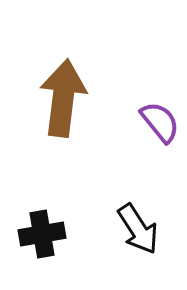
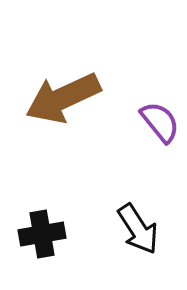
brown arrow: rotated 122 degrees counterclockwise
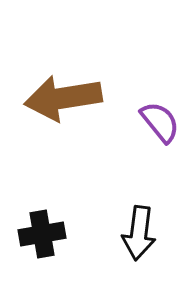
brown arrow: rotated 16 degrees clockwise
black arrow: moved 1 px right, 4 px down; rotated 40 degrees clockwise
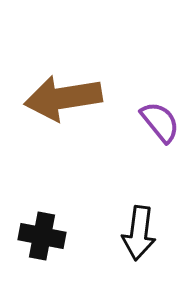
black cross: moved 2 px down; rotated 21 degrees clockwise
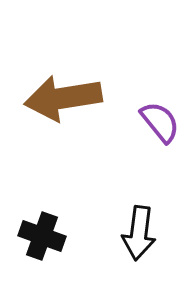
black cross: rotated 9 degrees clockwise
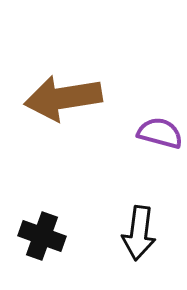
purple semicircle: moved 11 px down; rotated 36 degrees counterclockwise
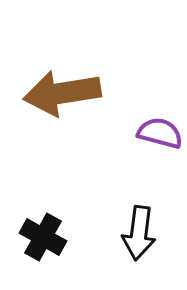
brown arrow: moved 1 px left, 5 px up
black cross: moved 1 px right, 1 px down; rotated 9 degrees clockwise
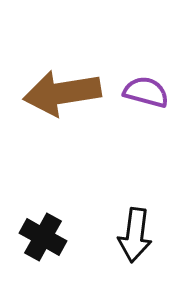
purple semicircle: moved 14 px left, 41 px up
black arrow: moved 4 px left, 2 px down
